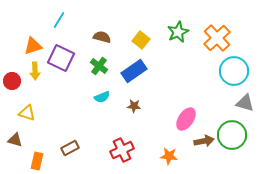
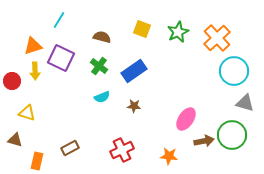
yellow square: moved 1 px right, 11 px up; rotated 18 degrees counterclockwise
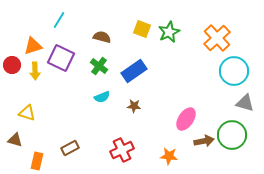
green star: moved 9 px left
red circle: moved 16 px up
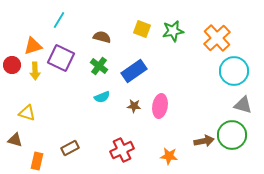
green star: moved 4 px right, 1 px up; rotated 15 degrees clockwise
gray triangle: moved 2 px left, 2 px down
pink ellipse: moved 26 px left, 13 px up; rotated 25 degrees counterclockwise
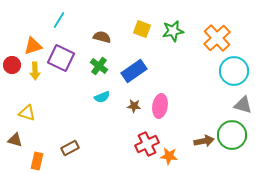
red cross: moved 25 px right, 6 px up
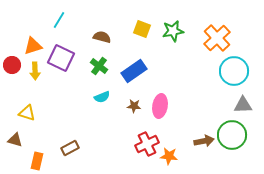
gray triangle: rotated 18 degrees counterclockwise
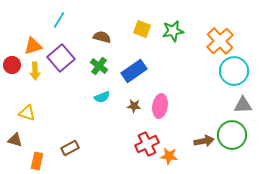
orange cross: moved 3 px right, 3 px down
purple square: rotated 24 degrees clockwise
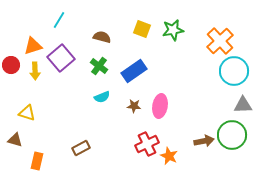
green star: moved 1 px up
red circle: moved 1 px left
brown rectangle: moved 11 px right
orange star: rotated 18 degrees clockwise
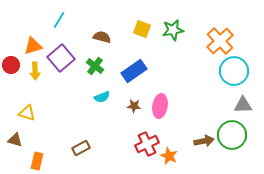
green cross: moved 4 px left
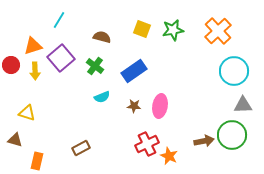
orange cross: moved 2 px left, 10 px up
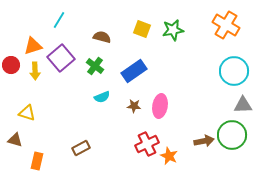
orange cross: moved 8 px right, 6 px up; rotated 16 degrees counterclockwise
